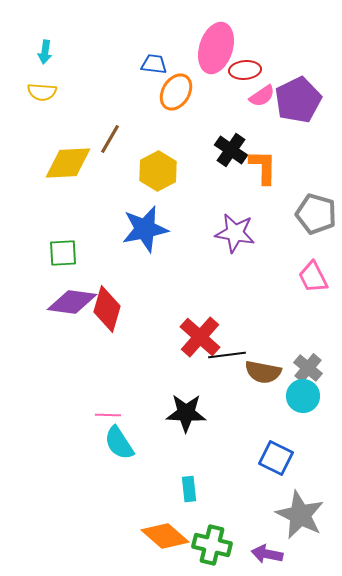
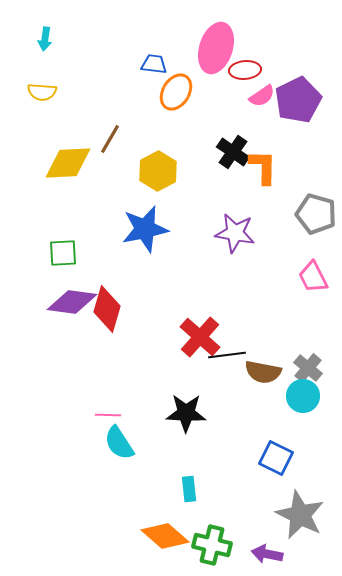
cyan arrow: moved 13 px up
black cross: moved 2 px right, 2 px down
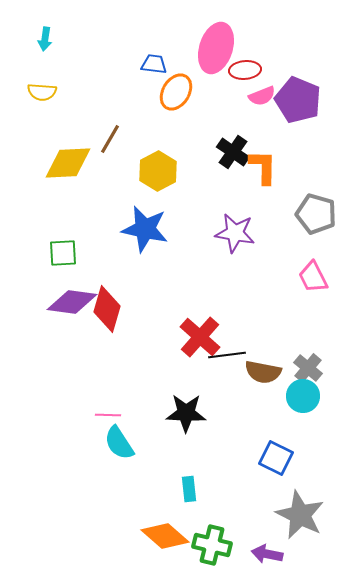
pink semicircle: rotated 12 degrees clockwise
purple pentagon: rotated 24 degrees counterclockwise
blue star: rotated 24 degrees clockwise
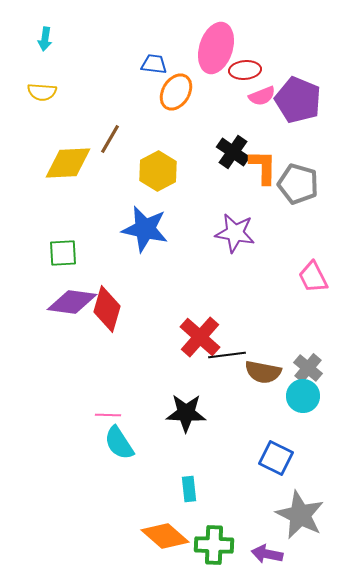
gray pentagon: moved 18 px left, 30 px up
green cross: moved 2 px right; rotated 12 degrees counterclockwise
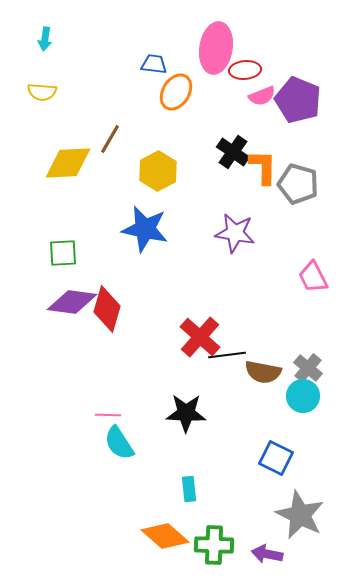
pink ellipse: rotated 9 degrees counterclockwise
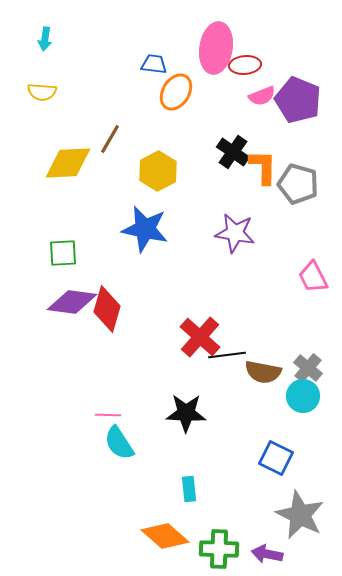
red ellipse: moved 5 px up
green cross: moved 5 px right, 4 px down
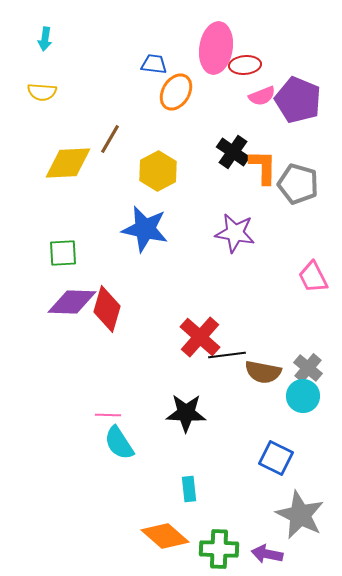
purple diamond: rotated 6 degrees counterclockwise
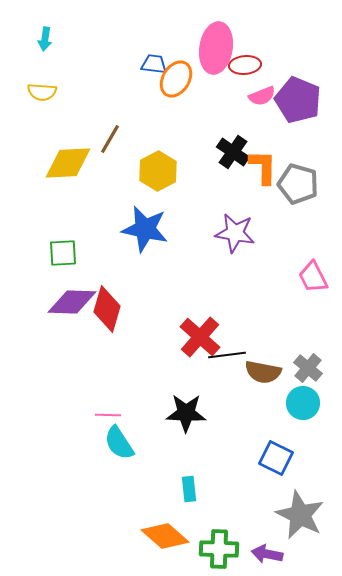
orange ellipse: moved 13 px up
cyan circle: moved 7 px down
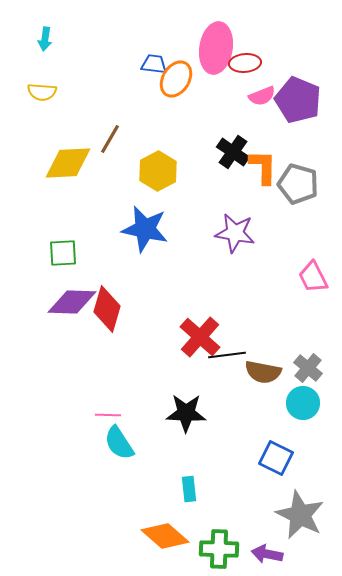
red ellipse: moved 2 px up
